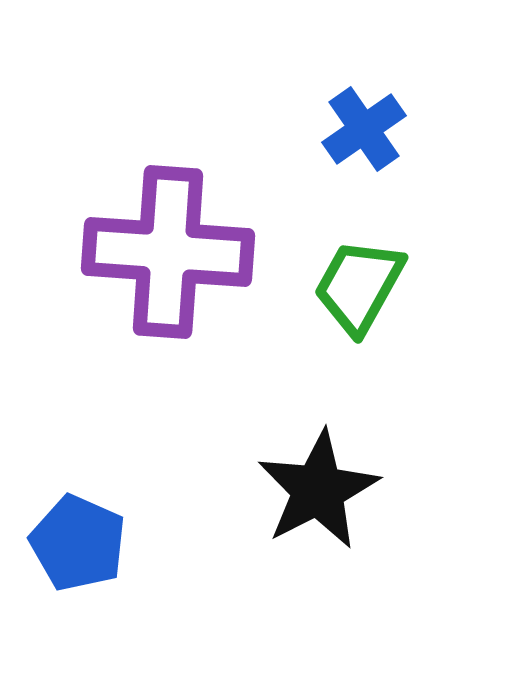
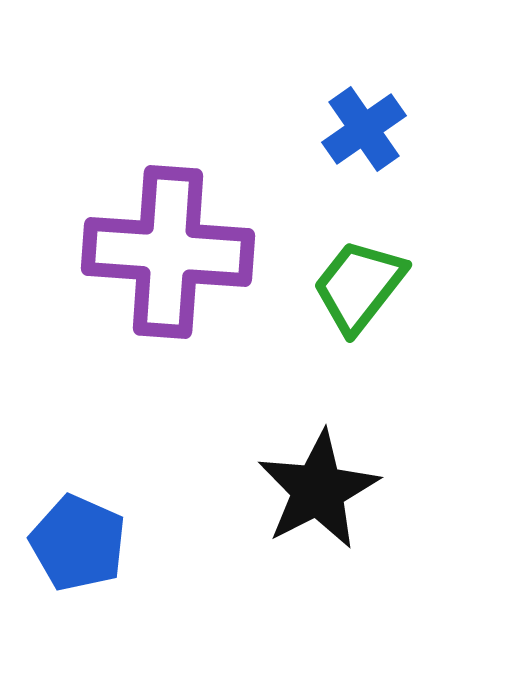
green trapezoid: rotated 9 degrees clockwise
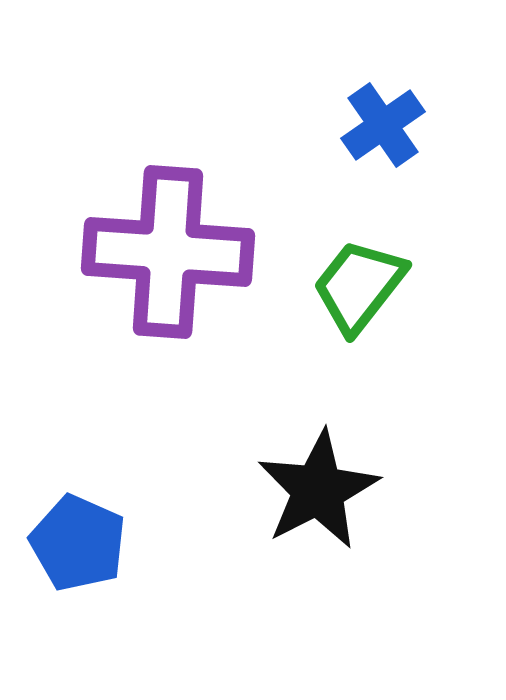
blue cross: moved 19 px right, 4 px up
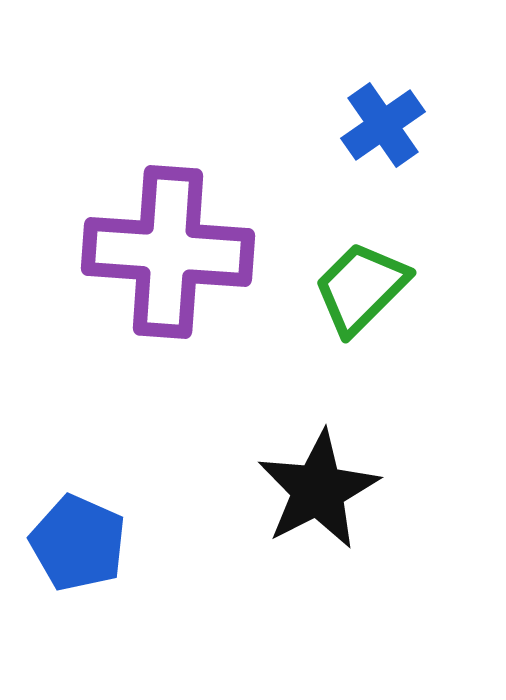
green trapezoid: moved 2 px right, 2 px down; rotated 7 degrees clockwise
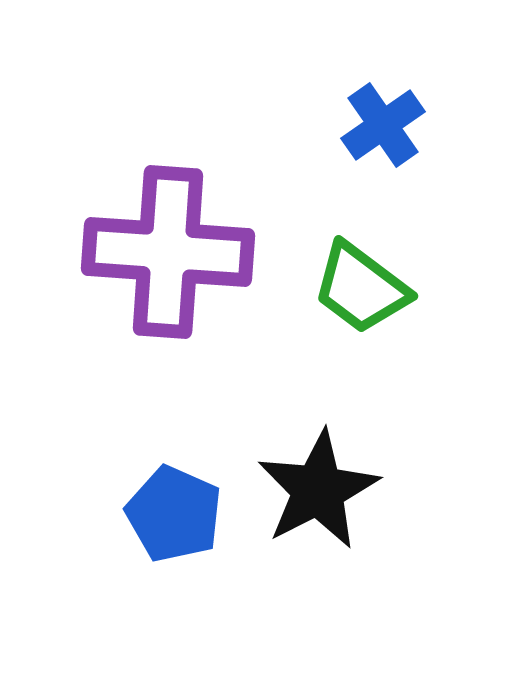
green trapezoid: rotated 98 degrees counterclockwise
blue pentagon: moved 96 px right, 29 px up
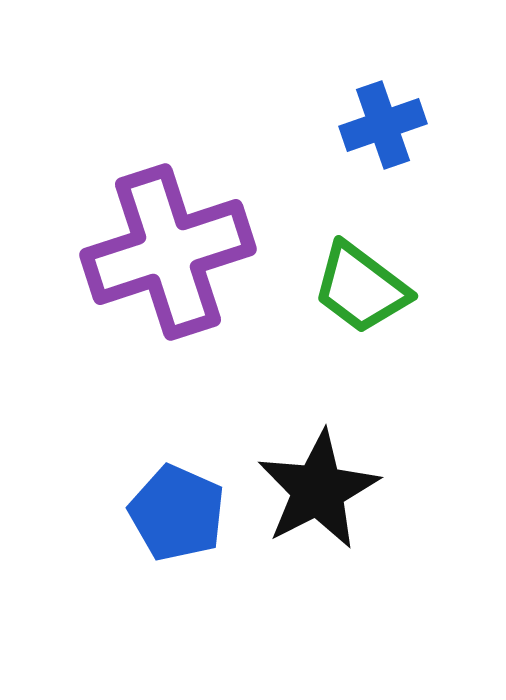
blue cross: rotated 16 degrees clockwise
purple cross: rotated 22 degrees counterclockwise
blue pentagon: moved 3 px right, 1 px up
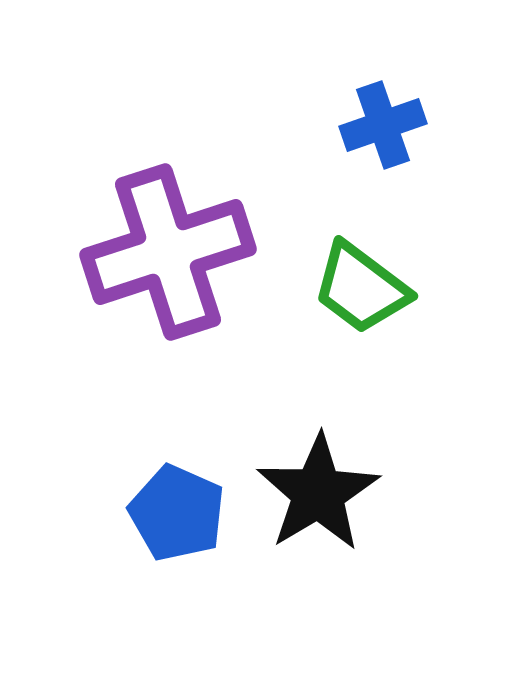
black star: moved 3 px down; rotated 4 degrees counterclockwise
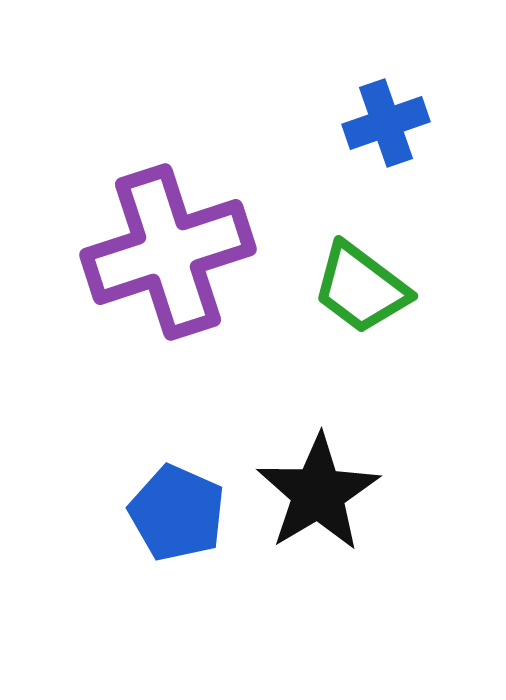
blue cross: moved 3 px right, 2 px up
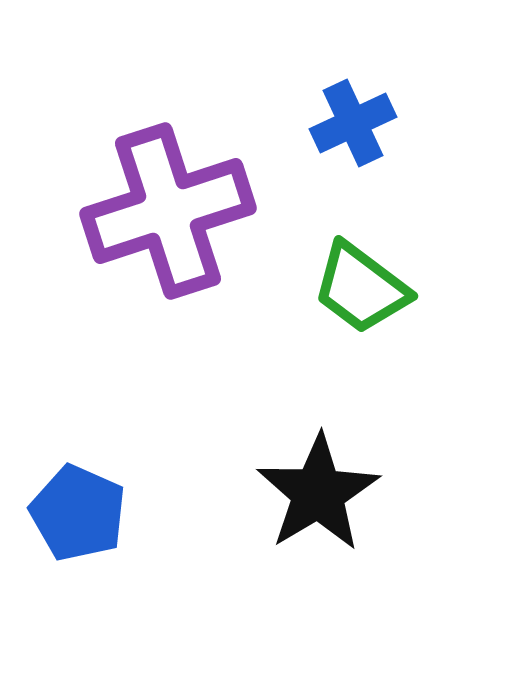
blue cross: moved 33 px left; rotated 6 degrees counterclockwise
purple cross: moved 41 px up
blue pentagon: moved 99 px left
